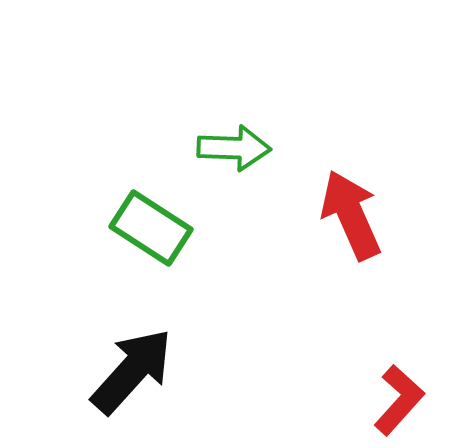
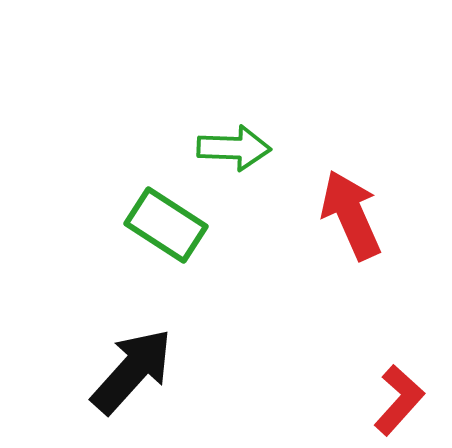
green rectangle: moved 15 px right, 3 px up
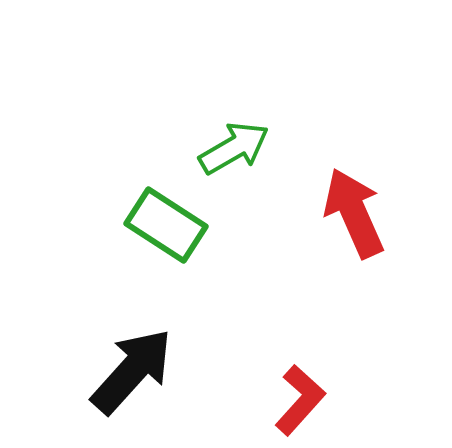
green arrow: rotated 32 degrees counterclockwise
red arrow: moved 3 px right, 2 px up
red L-shape: moved 99 px left
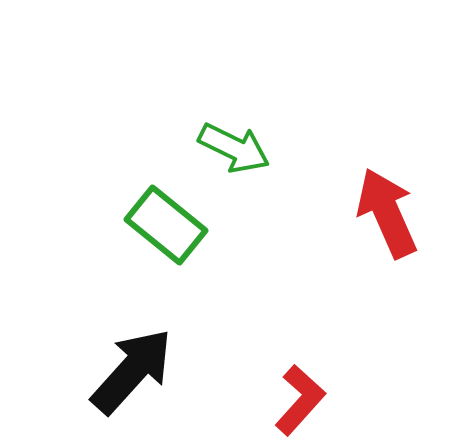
green arrow: rotated 56 degrees clockwise
red arrow: moved 33 px right
green rectangle: rotated 6 degrees clockwise
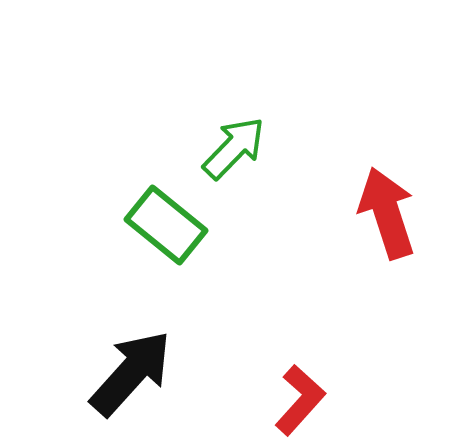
green arrow: rotated 72 degrees counterclockwise
red arrow: rotated 6 degrees clockwise
black arrow: moved 1 px left, 2 px down
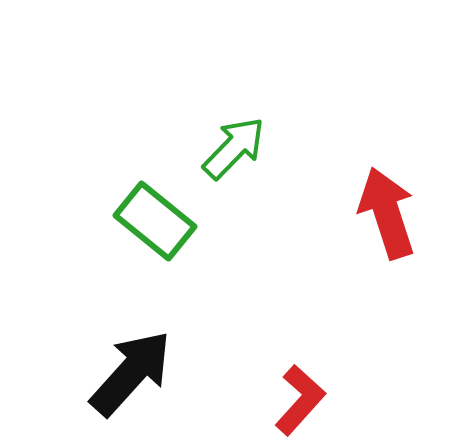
green rectangle: moved 11 px left, 4 px up
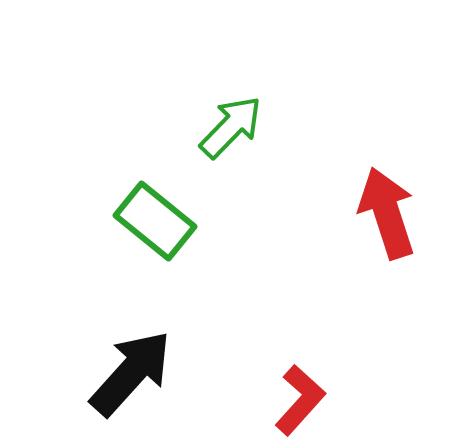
green arrow: moved 3 px left, 21 px up
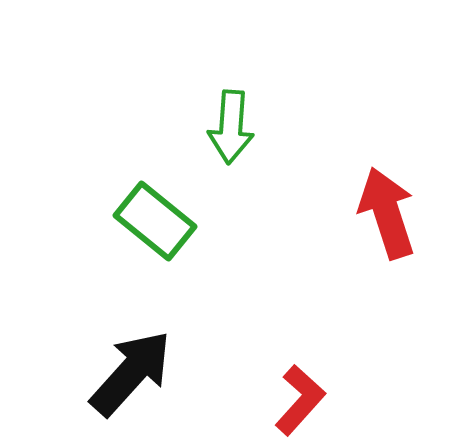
green arrow: rotated 140 degrees clockwise
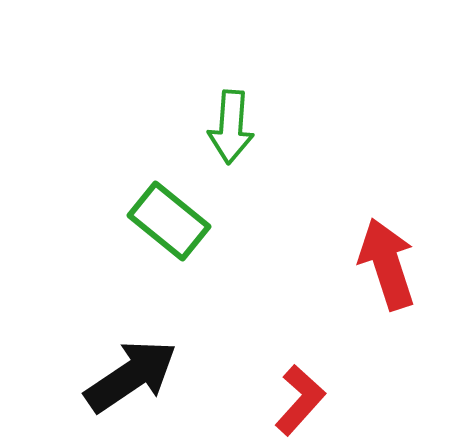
red arrow: moved 51 px down
green rectangle: moved 14 px right
black arrow: moved 3 px down; rotated 14 degrees clockwise
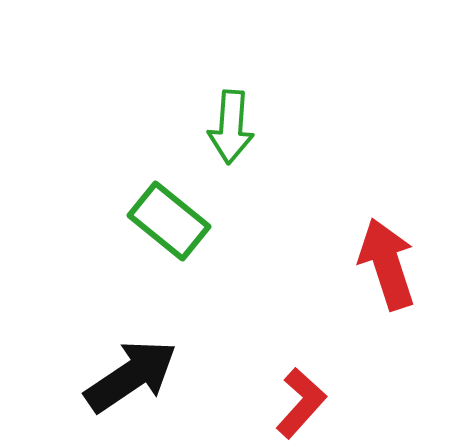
red L-shape: moved 1 px right, 3 px down
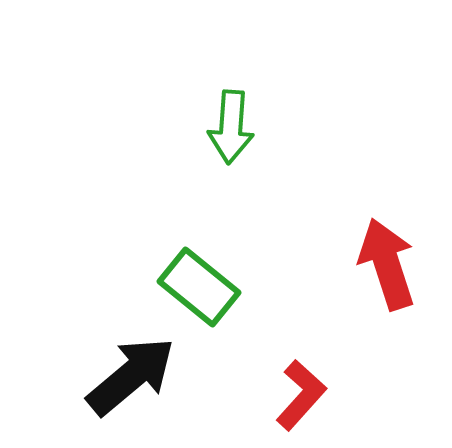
green rectangle: moved 30 px right, 66 px down
black arrow: rotated 6 degrees counterclockwise
red L-shape: moved 8 px up
